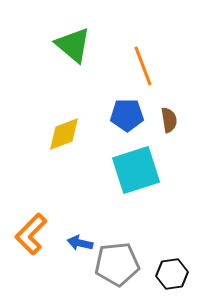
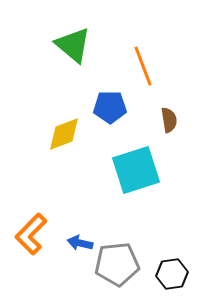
blue pentagon: moved 17 px left, 8 px up
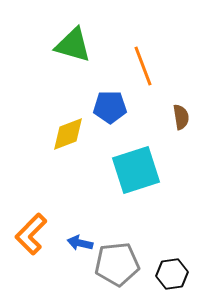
green triangle: rotated 24 degrees counterclockwise
brown semicircle: moved 12 px right, 3 px up
yellow diamond: moved 4 px right
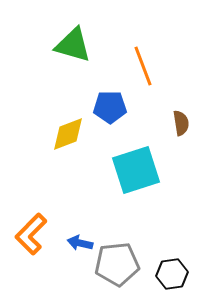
brown semicircle: moved 6 px down
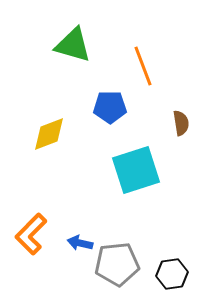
yellow diamond: moved 19 px left
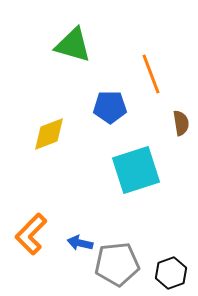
orange line: moved 8 px right, 8 px down
black hexagon: moved 1 px left, 1 px up; rotated 12 degrees counterclockwise
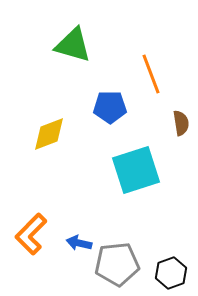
blue arrow: moved 1 px left
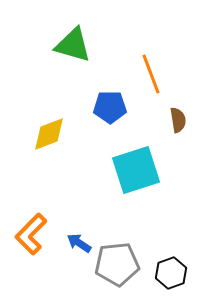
brown semicircle: moved 3 px left, 3 px up
blue arrow: rotated 20 degrees clockwise
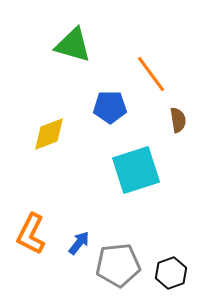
orange line: rotated 15 degrees counterclockwise
orange L-shape: rotated 18 degrees counterclockwise
blue arrow: rotated 95 degrees clockwise
gray pentagon: moved 1 px right, 1 px down
